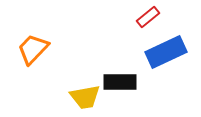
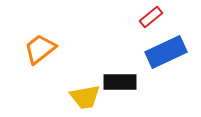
red rectangle: moved 3 px right
orange trapezoid: moved 7 px right; rotated 8 degrees clockwise
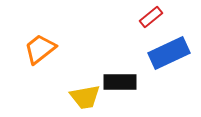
blue rectangle: moved 3 px right, 1 px down
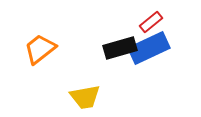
red rectangle: moved 5 px down
blue rectangle: moved 20 px left, 5 px up
black rectangle: moved 34 px up; rotated 16 degrees counterclockwise
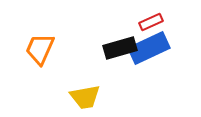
red rectangle: rotated 15 degrees clockwise
orange trapezoid: rotated 28 degrees counterclockwise
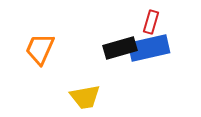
red rectangle: rotated 50 degrees counterclockwise
blue rectangle: rotated 12 degrees clockwise
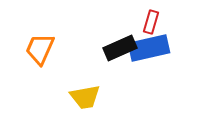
black rectangle: rotated 8 degrees counterclockwise
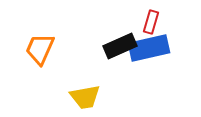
black rectangle: moved 2 px up
